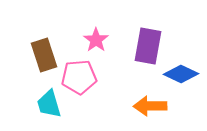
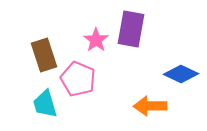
purple rectangle: moved 17 px left, 17 px up
pink pentagon: moved 1 px left, 2 px down; rotated 28 degrees clockwise
cyan trapezoid: moved 4 px left
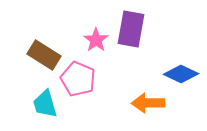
brown rectangle: rotated 40 degrees counterclockwise
orange arrow: moved 2 px left, 3 px up
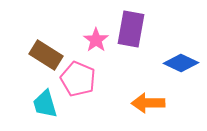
brown rectangle: moved 2 px right
blue diamond: moved 11 px up
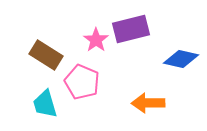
purple rectangle: rotated 66 degrees clockwise
blue diamond: moved 4 px up; rotated 12 degrees counterclockwise
pink pentagon: moved 4 px right, 3 px down
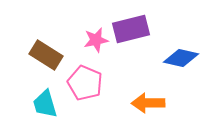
pink star: rotated 25 degrees clockwise
blue diamond: moved 1 px up
pink pentagon: moved 3 px right, 1 px down
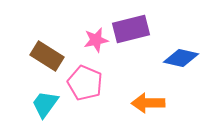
brown rectangle: moved 1 px right, 1 px down
cyan trapezoid: rotated 52 degrees clockwise
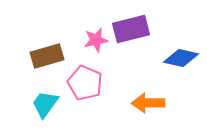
brown rectangle: rotated 48 degrees counterclockwise
